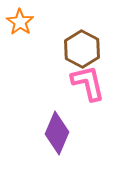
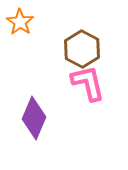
purple diamond: moved 23 px left, 15 px up
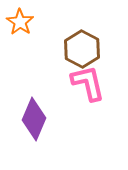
purple diamond: moved 1 px down
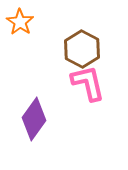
purple diamond: rotated 12 degrees clockwise
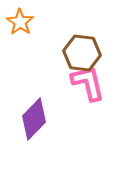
brown hexagon: moved 4 px down; rotated 21 degrees counterclockwise
purple diamond: rotated 9 degrees clockwise
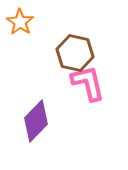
brown hexagon: moved 7 px left; rotated 6 degrees clockwise
purple diamond: moved 2 px right, 2 px down
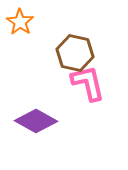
purple diamond: rotated 75 degrees clockwise
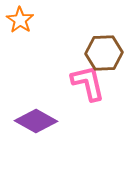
orange star: moved 2 px up
brown hexagon: moved 29 px right; rotated 15 degrees counterclockwise
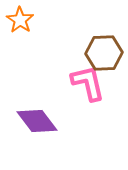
purple diamond: moved 1 px right; rotated 24 degrees clockwise
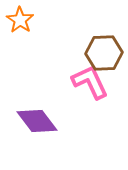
pink L-shape: moved 2 px right, 1 px up; rotated 12 degrees counterclockwise
